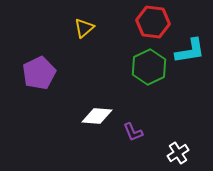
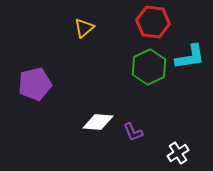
cyan L-shape: moved 6 px down
purple pentagon: moved 4 px left, 11 px down; rotated 12 degrees clockwise
white diamond: moved 1 px right, 6 px down
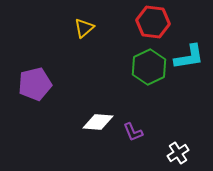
cyan L-shape: moved 1 px left
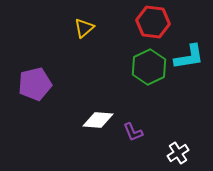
white diamond: moved 2 px up
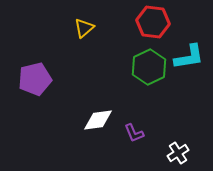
purple pentagon: moved 5 px up
white diamond: rotated 12 degrees counterclockwise
purple L-shape: moved 1 px right, 1 px down
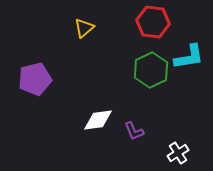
green hexagon: moved 2 px right, 3 px down
purple L-shape: moved 2 px up
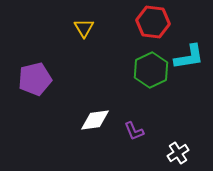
yellow triangle: rotated 20 degrees counterclockwise
white diamond: moved 3 px left
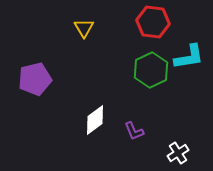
white diamond: rotated 28 degrees counterclockwise
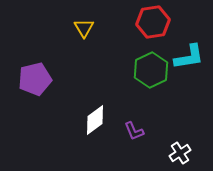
red hexagon: rotated 16 degrees counterclockwise
white cross: moved 2 px right
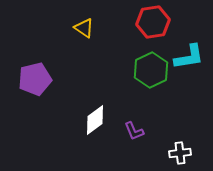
yellow triangle: rotated 25 degrees counterclockwise
white cross: rotated 25 degrees clockwise
